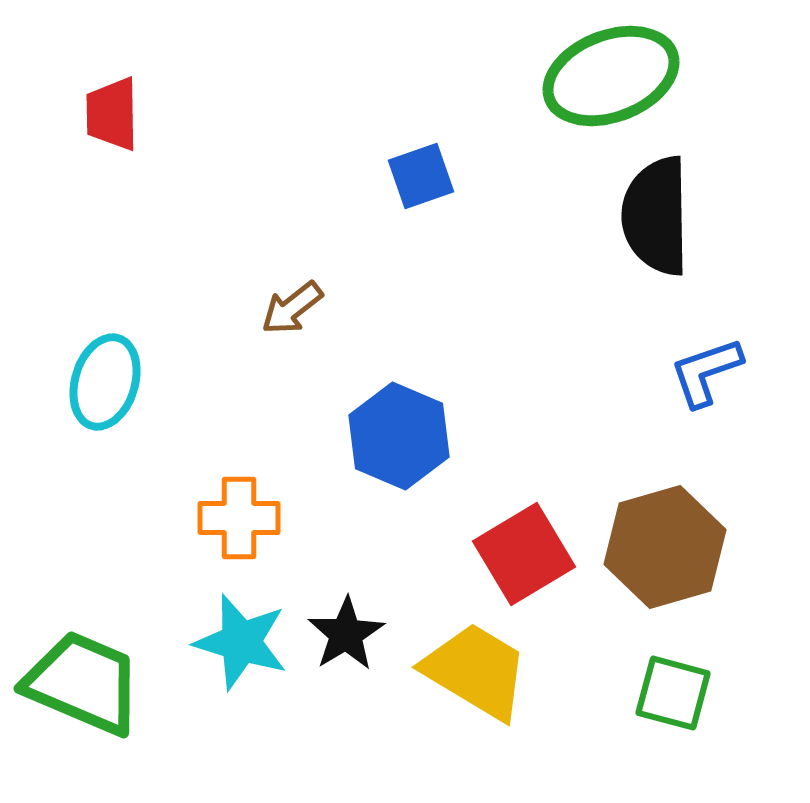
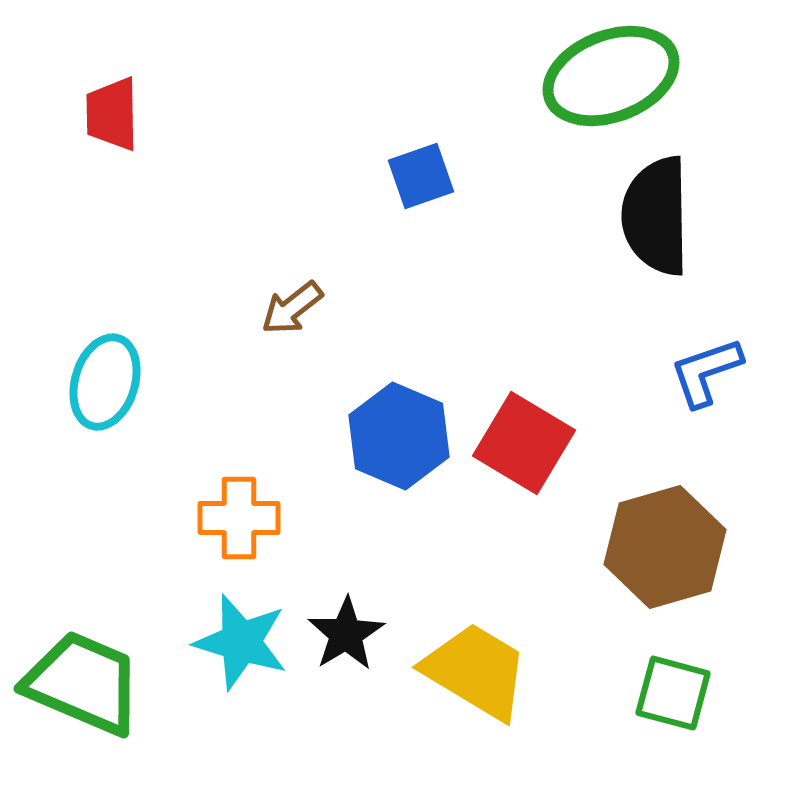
red square: moved 111 px up; rotated 28 degrees counterclockwise
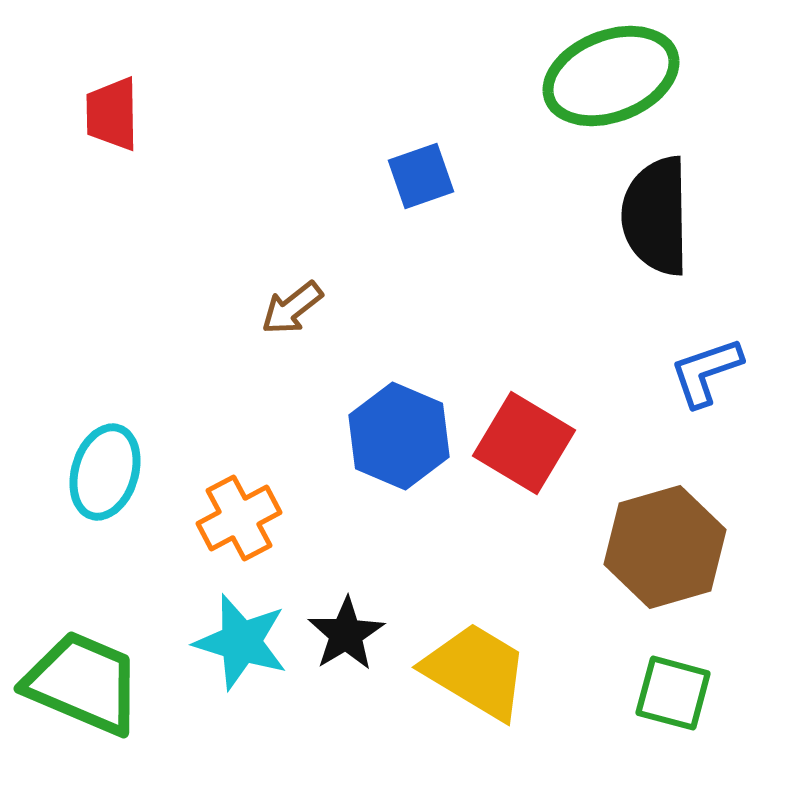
cyan ellipse: moved 90 px down
orange cross: rotated 28 degrees counterclockwise
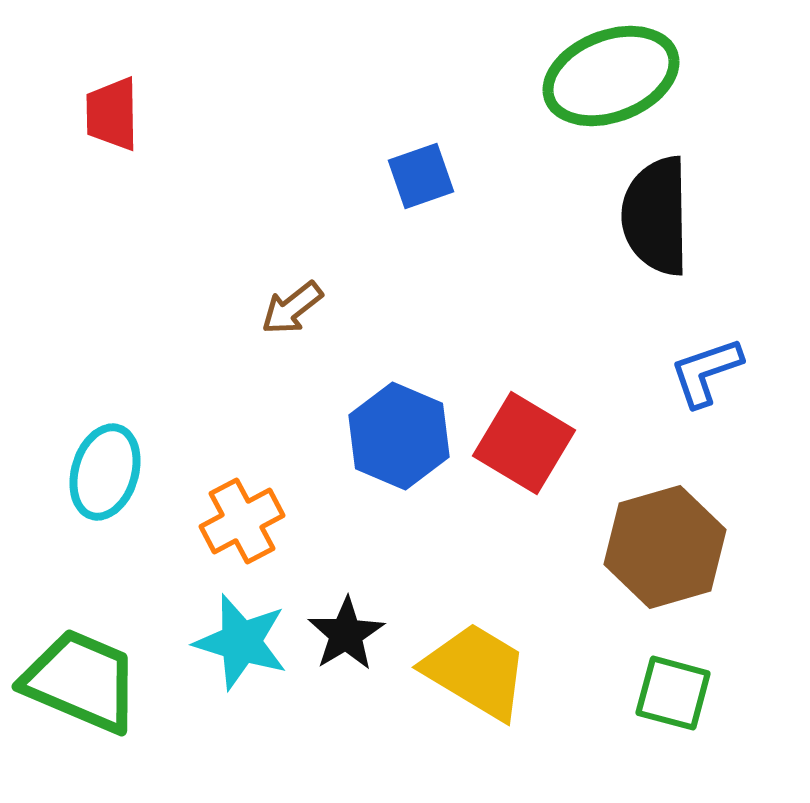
orange cross: moved 3 px right, 3 px down
green trapezoid: moved 2 px left, 2 px up
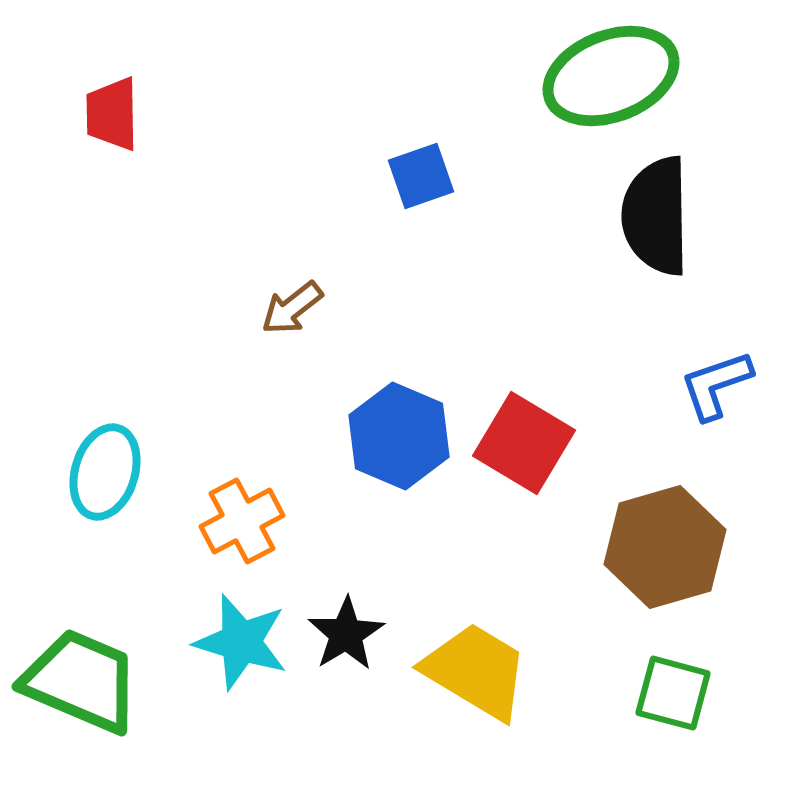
blue L-shape: moved 10 px right, 13 px down
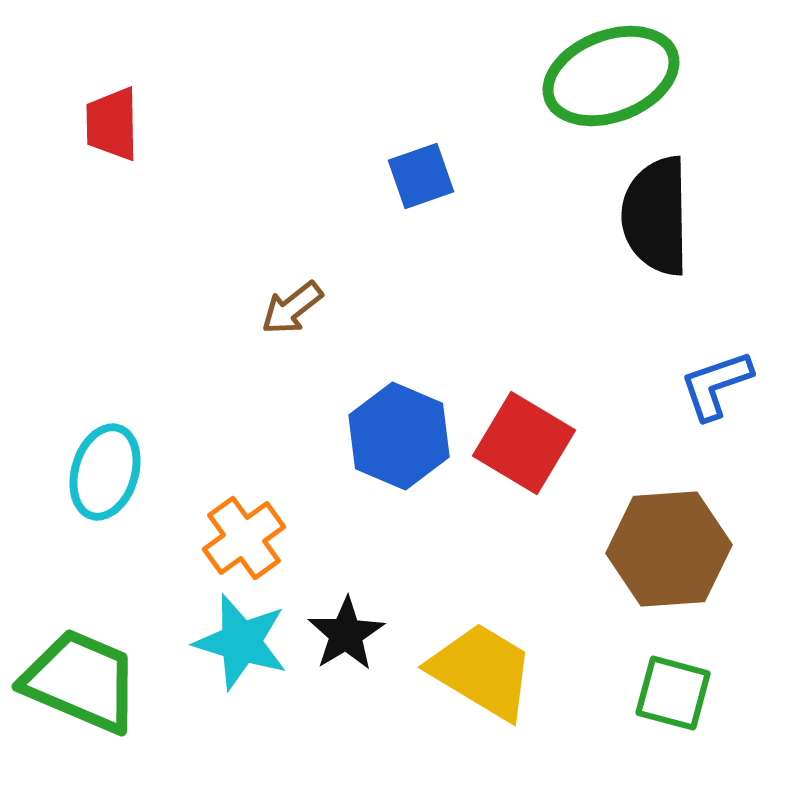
red trapezoid: moved 10 px down
orange cross: moved 2 px right, 17 px down; rotated 8 degrees counterclockwise
brown hexagon: moved 4 px right, 2 px down; rotated 12 degrees clockwise
yellow trapezoid: moved 6 px right
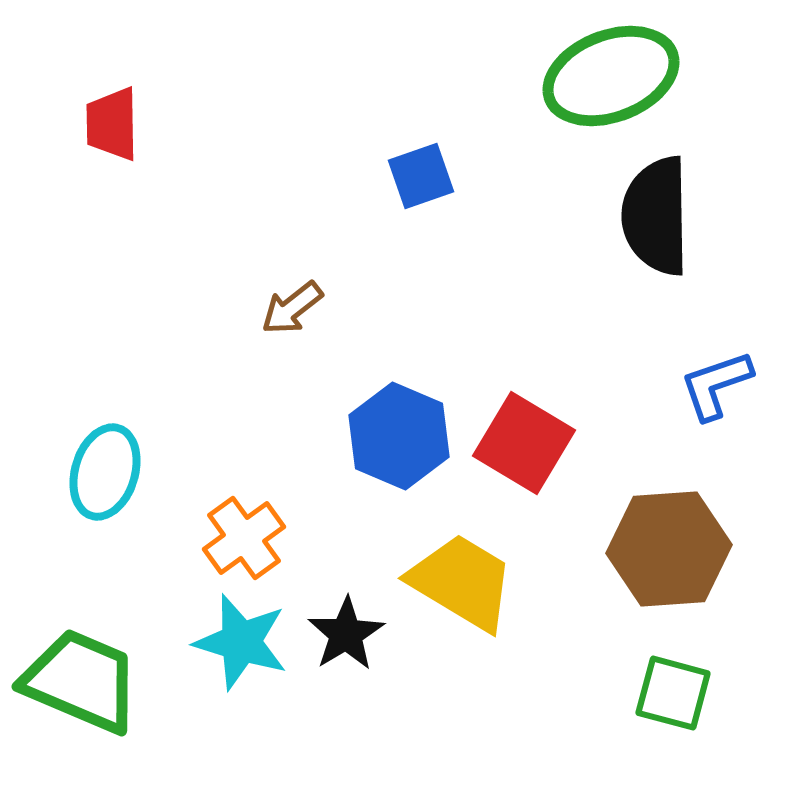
yellow trapezoid: moved 20 px left, 89 px up
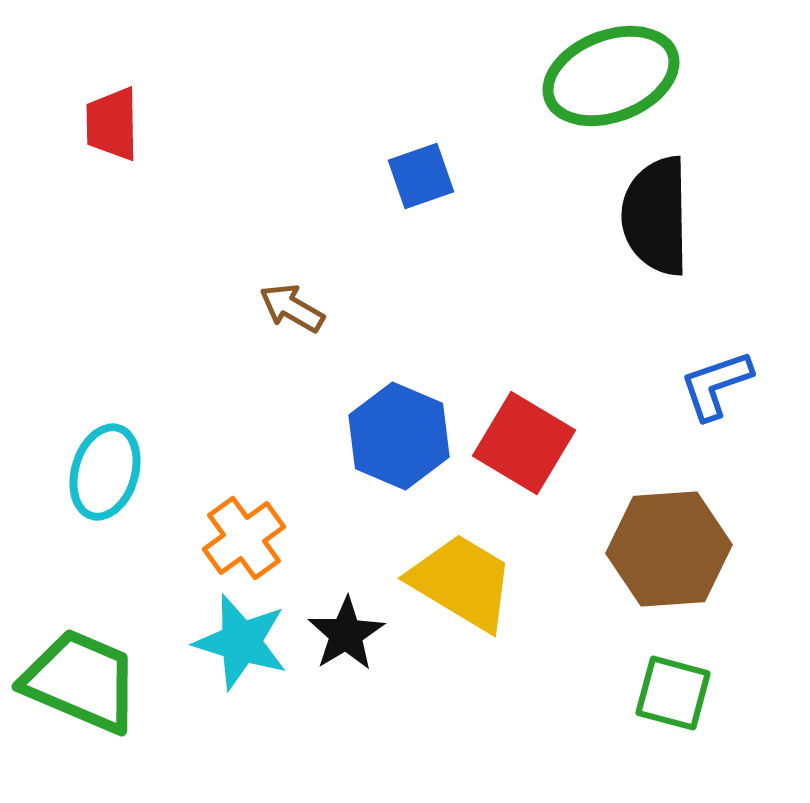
brown arrow: rotated 68 degrees clockwise
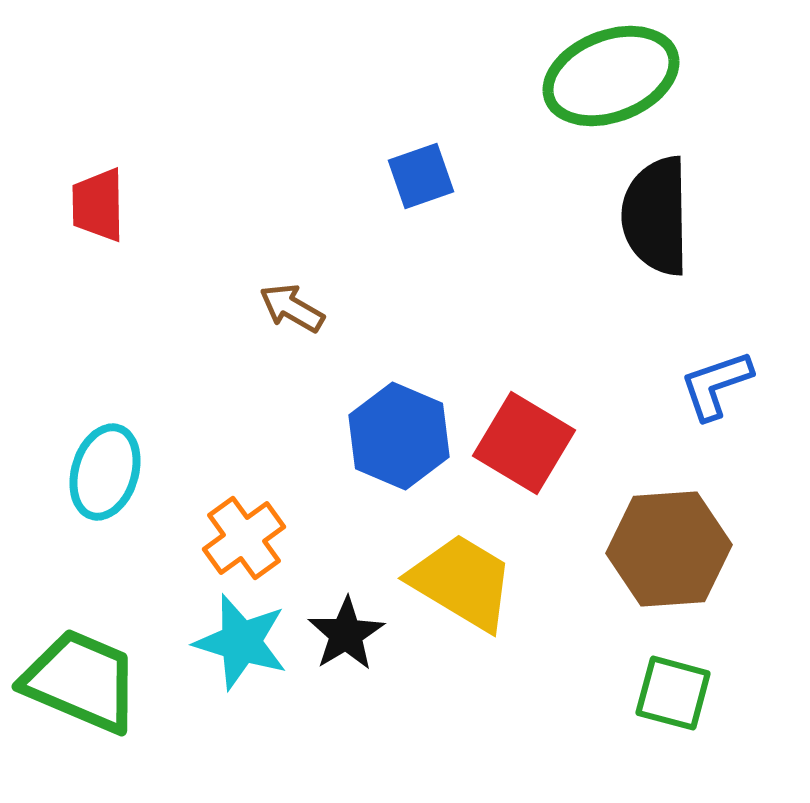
red trapezoid: moved 14 px left, 81 px down
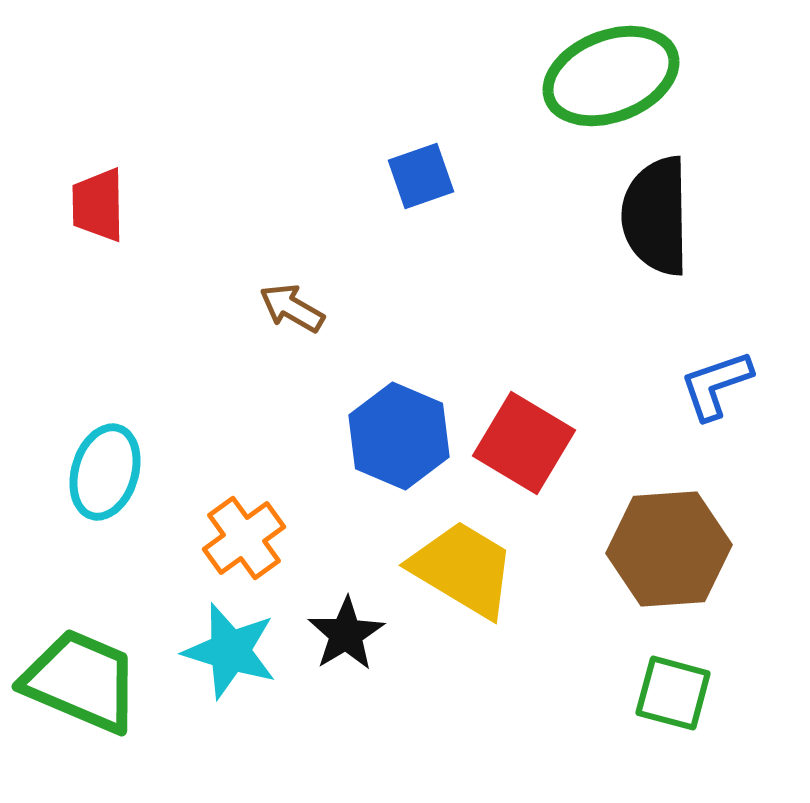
yellow trapezoid: moved 1 px right, 13 px up
cyan star: moved 11 px left, 9 px down
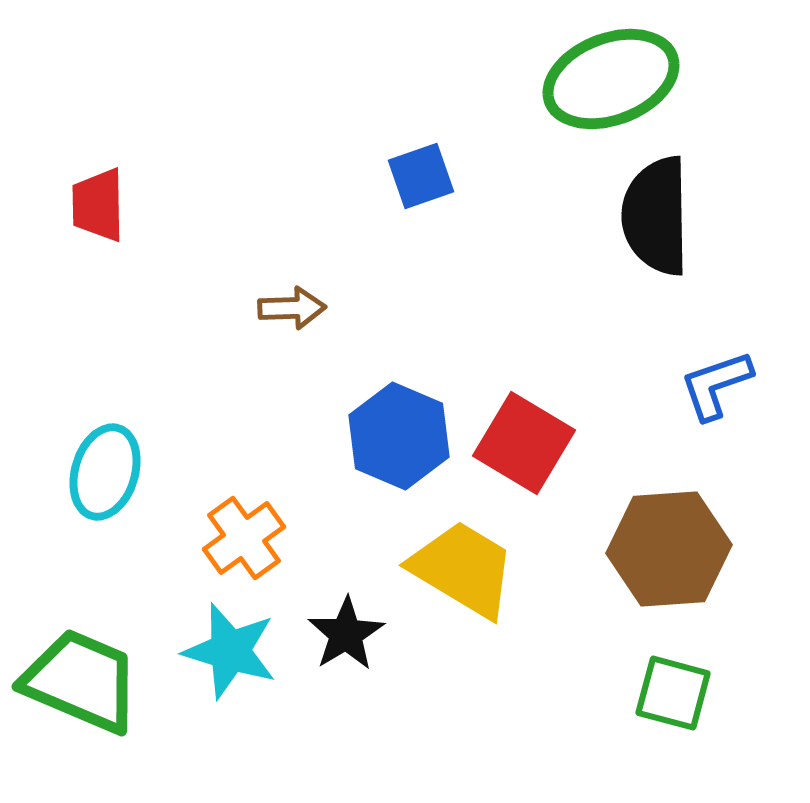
green ellipse: moved 3 px down
brown arrow: rotated 148 degrees clockwise
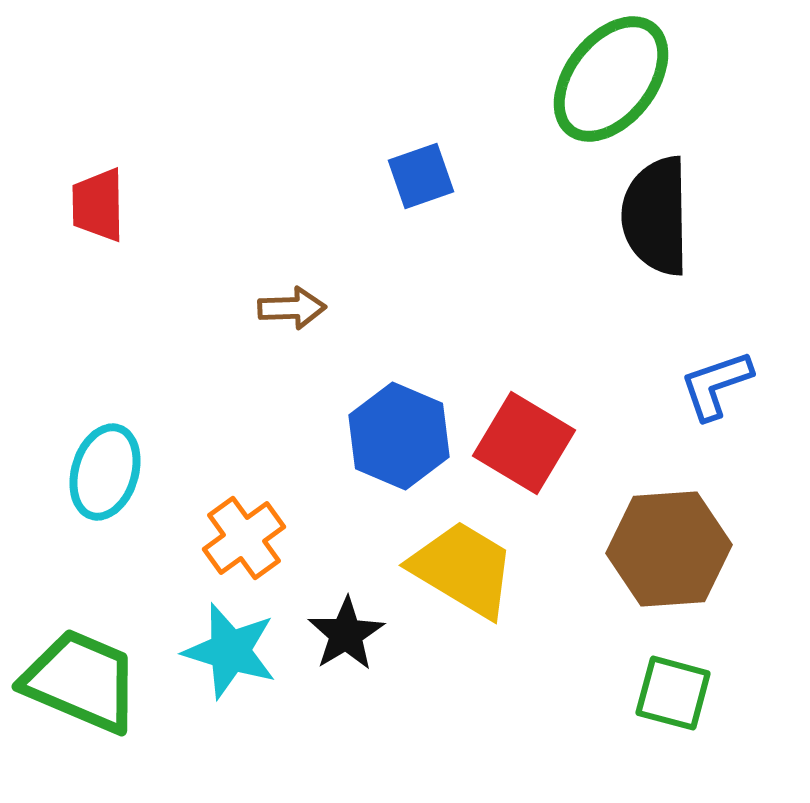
green ellipse: rotated 31 degrees counterclockwise
